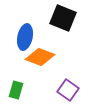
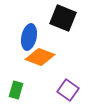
blue ellipse: moved 4 px right
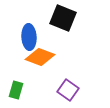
blue ellipse: rotated 15 degrees counterclockwise
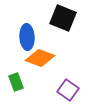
blue ellipse: moved 2 px left
orange diamond: moved 1 px down
green rectangle: moved 8 px up; rotated 36 degrees counterclockwise
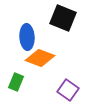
green rectangle: rotated 42 degrees clockwise
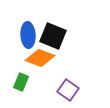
black square: moved 10 px left, 18 px down
blue ellipse: moved 1 px right, 2 px up
green rectangle: moved 5 px right
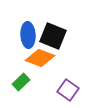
green rectangle: rotated 24 degrees clockwise
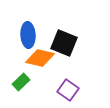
black square: moved 11 px right, 7 px down
orange diamond: rotated 8 degrees counterclockwise
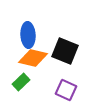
black square: moved 1 px right, 8 px down
orange diamond: moved 7 px left
purple square: moved 2 px left; rotated 10 degrees counterclockwise
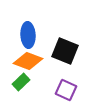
orange diamond: moved 5 px left, 3 px down; rotated 8 degrees clockwise
